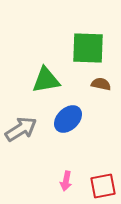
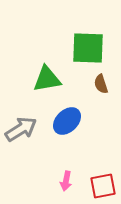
green triangle: moved 1 px right, 1 px up
brown semicircle: rotated 120 degrees counterclockwise
blue ellipse: moved 1 px left, 2 px down
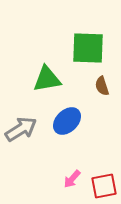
brown semicircle: moved 1 px right, 2 px down
pink arrow: moved 6 px right, 2 px up; rotated 30 degrees clockwise
red square: moved 1 px right
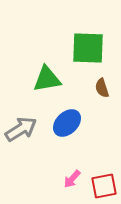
brown semicircle: moved 2 px down
blue ellipse: moved 2 px down
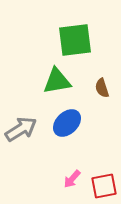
green square: moved 13 px left, 8 px up; rotated 9 degrees counterclockwise
green triangle: moved 10 px right, 2 px down
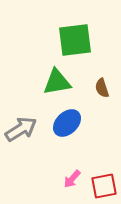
green triangle: moved 1 px down
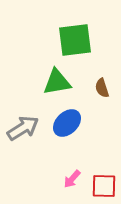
gray arrow: moved 2 px right, 1 px up
red square: rotated 12 degrees clockwise
